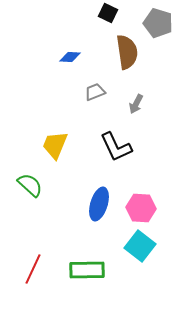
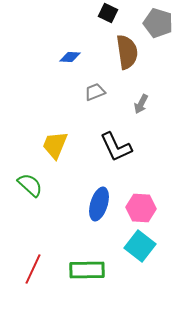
gray arrow: moved 5 px right
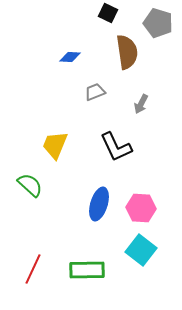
cyan square: moved 1 px right, 4 px down
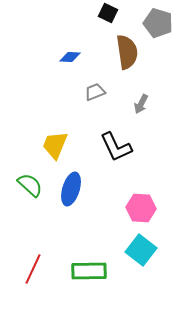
blue ellipse: moved 28 px left, 15 px up
green rectangle: moved 2 px right, 1 px down
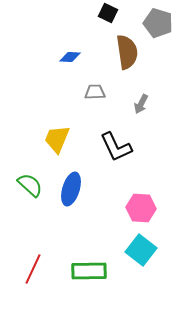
gray trapezoid: rotated 20 degrees clockwise
yellow trapezoid: moved 2 px right, 6 px up
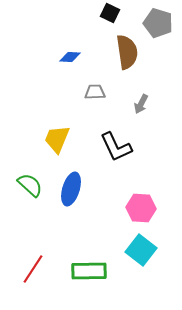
black square: moved 2 px right
red line: rotated 8 degrees clockwise
